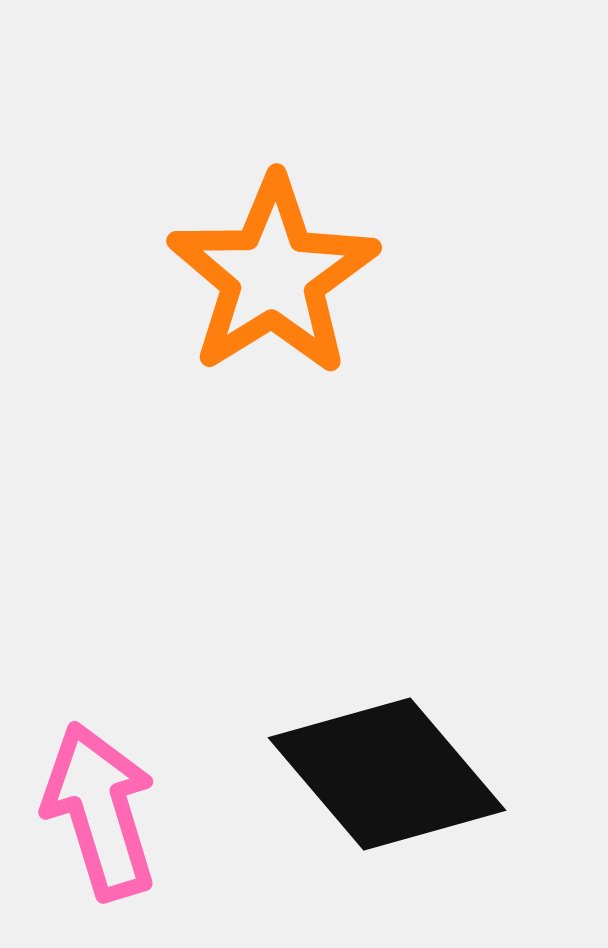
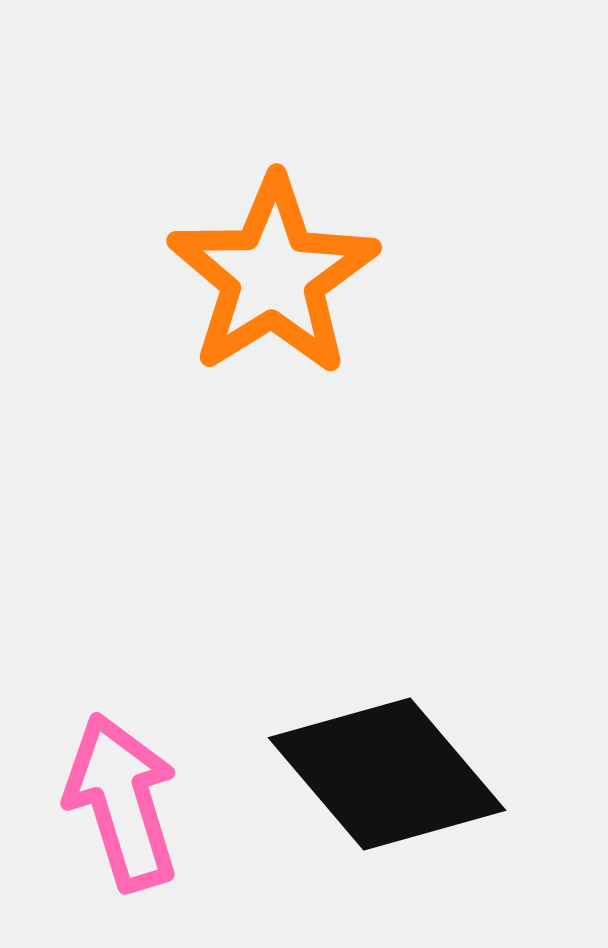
pink arrow: moved 22 px right, 9 px up
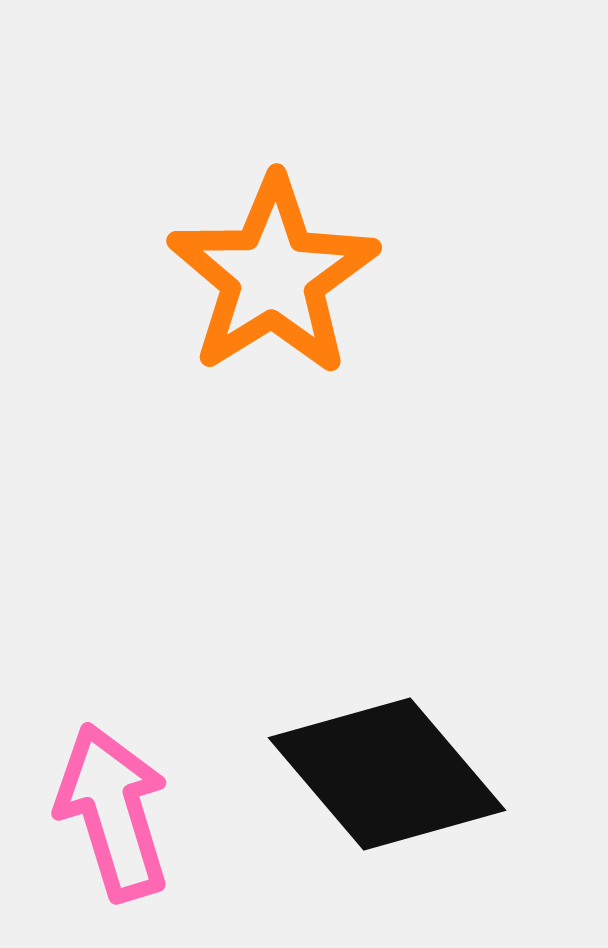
pink arrow: moved 9 px left, 10 px down
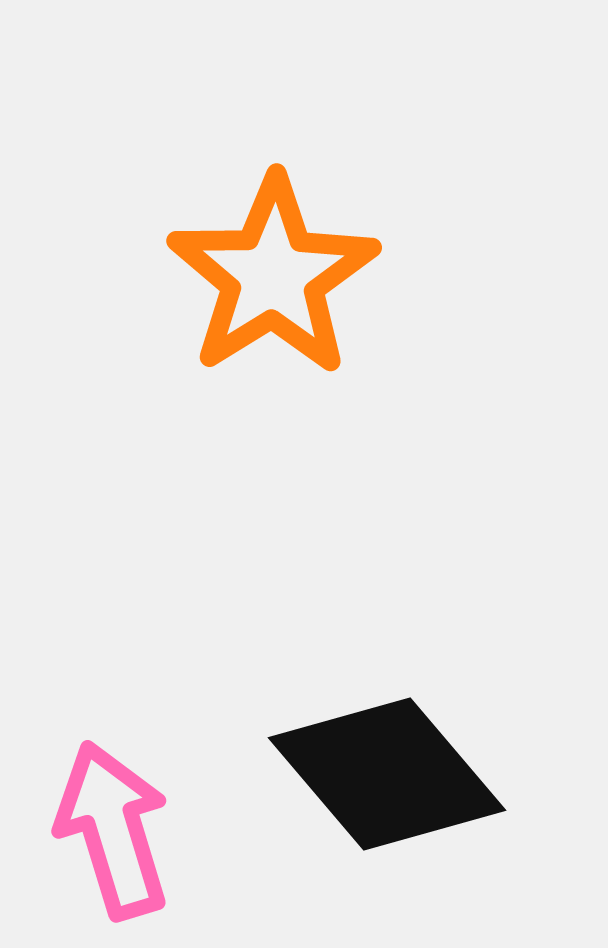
pink arrow: moved 18 px down
